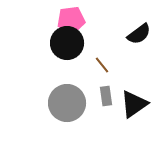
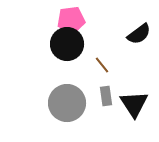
black circle: moved 1 px down
black triangle: rotated 28 degrees counterclockwise
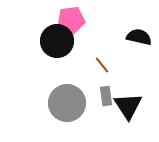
black semicircle: moved 3 px down; rotated 130 degrees counterclockwise
black circle: moved 10 px left, 3 px up
black triangle: moved 6 px left, 2 px down
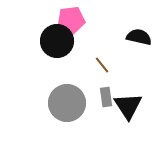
gray rectangle: moved 1 px down
